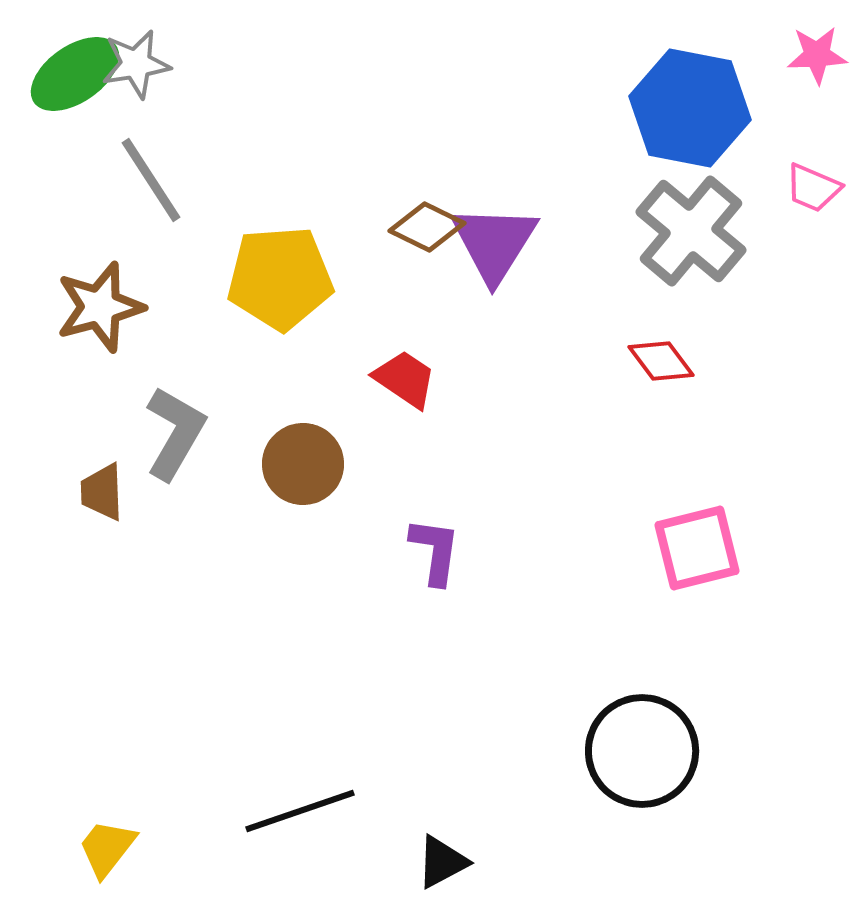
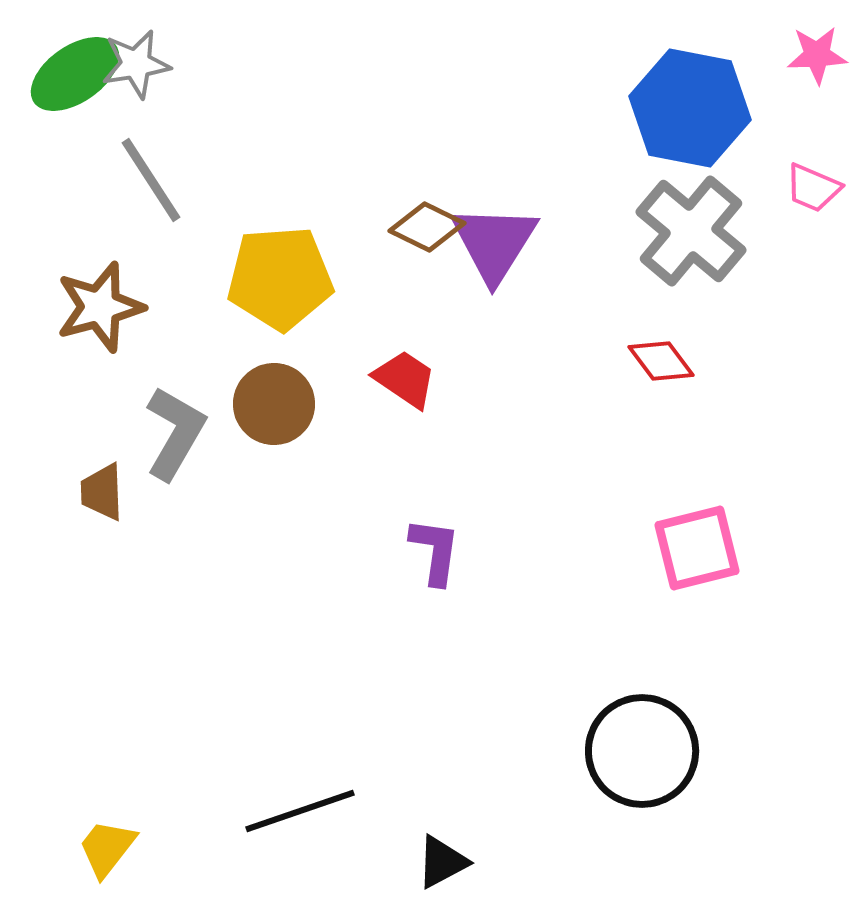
brown circle: moved 29 px left, 60 px up
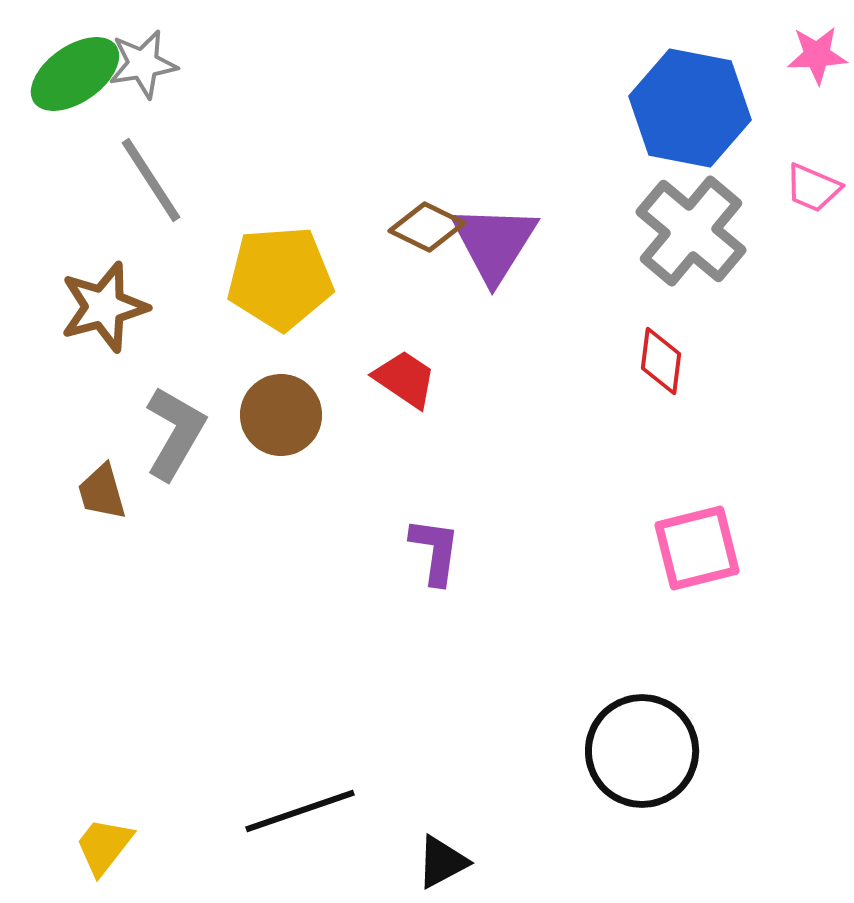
gray star: moved 7 px right
brown star: moved 4 px right
red diamond: rotated 44 degrees clockwise
brown circle: moved 7 px right, 11 px down
brown trapezoid: rotated 14 degrees counterclockwise
yellow trapezoid: moved 3 px left, 2 px up
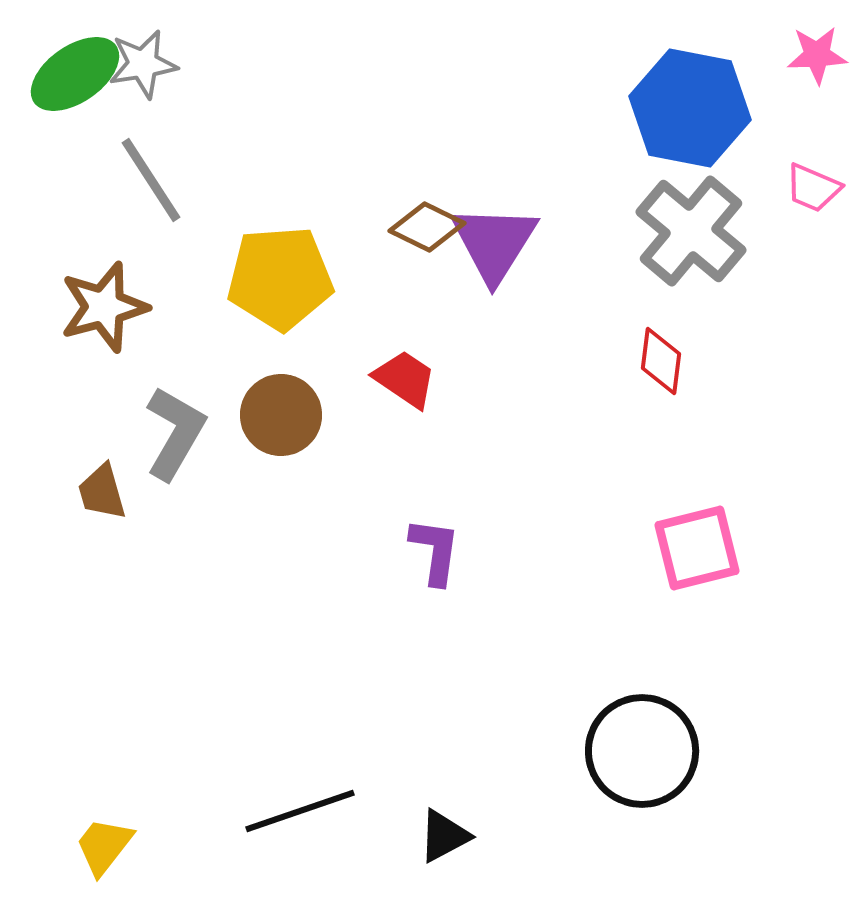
black triangle: moved 2 px right, 26 px up
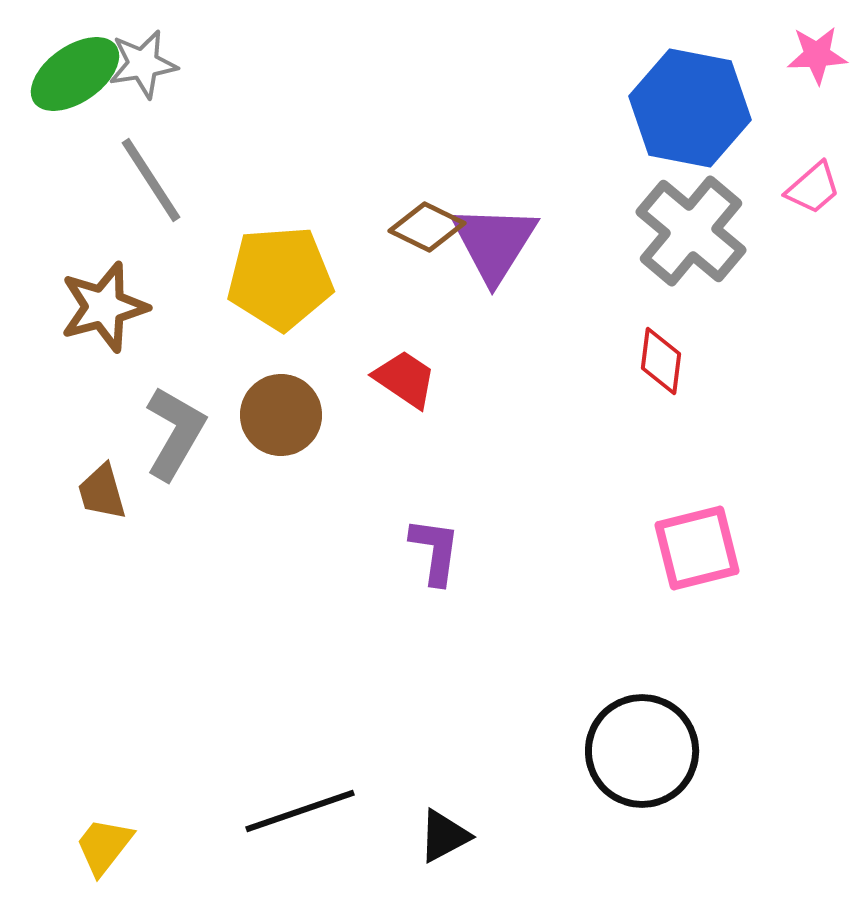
pink trapezoid: rotated 64 degrees counterclockwise
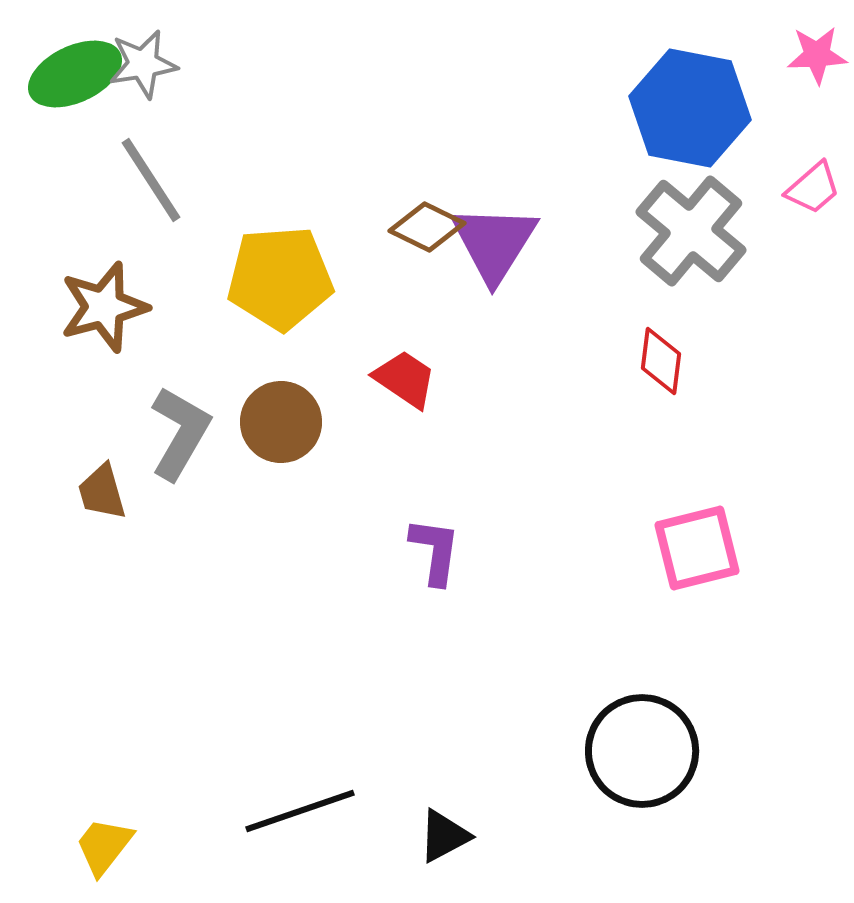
green ellipse: rotated 10 degrees clockwise
brown circle: moved 7 px down
gray L-shape: moved 5 px right
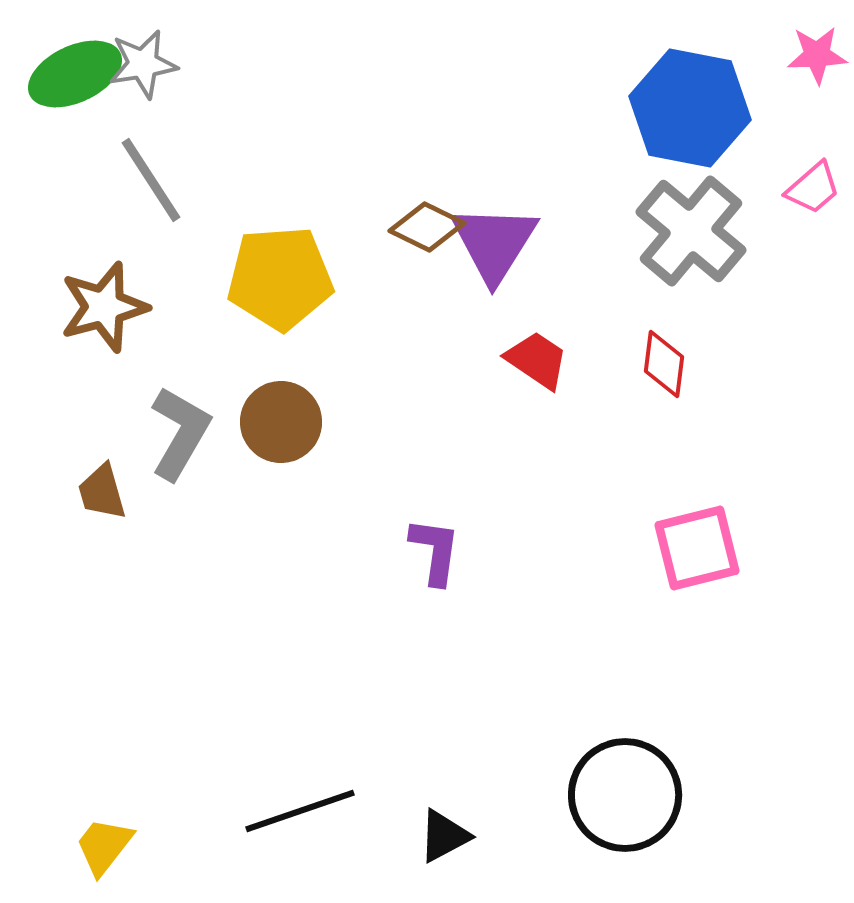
red diamond: moved 3 px right, 3 px down
red trapezoid: moved 132 px right, 19 px up
black circle: moved 17 px left, 44 px down
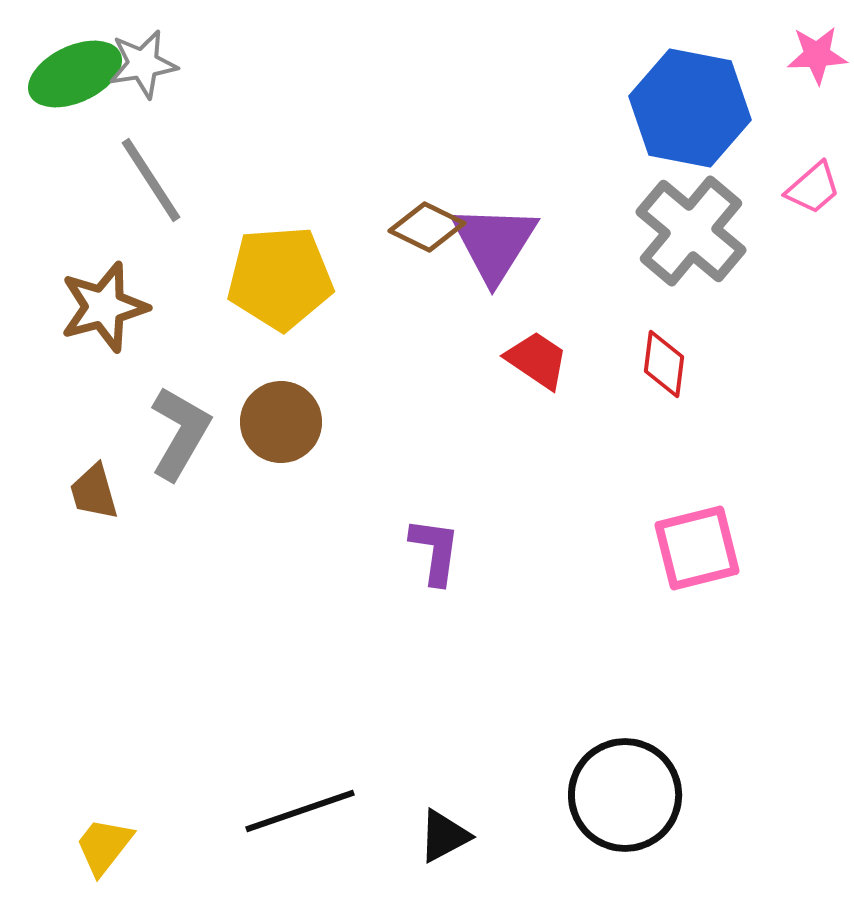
brown trapezoid: moved 8 px left
